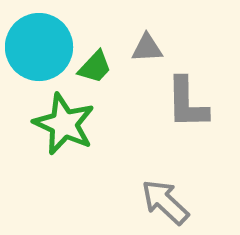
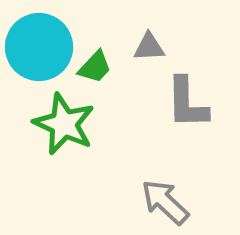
gray triangle: moved 2 px right, 1 px up
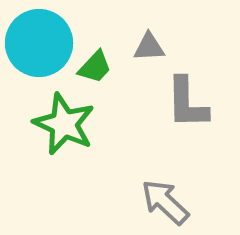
cyan circle: moved 4 px up
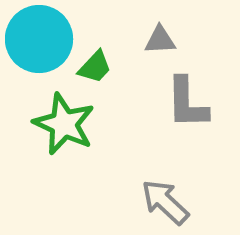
cyan circle: moved 4 px up
gray triangle: moved 11 px right, 7 px up
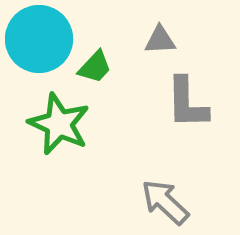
green star: moved 5 px left
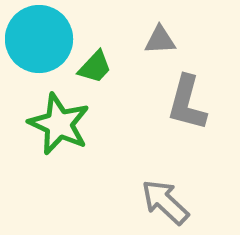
gray L-shape: rotated 16 degrees clockwise
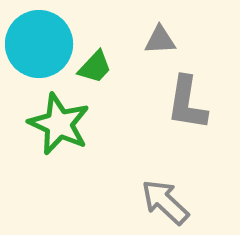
cyan circle: moved 5 px down
gray L-shape: rotated 6 degrees counterclockwise
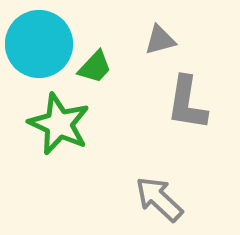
gray triangle: rotated 12 degrees counterclockwise
gray arrow: moved 6 px left, 3 px up
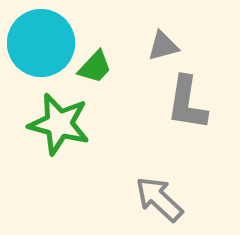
gray triangle: moved 3 px right, 6 px down
cyan circle: moved 2 px right, 1 px up
green star: rotated 10 degrees counterclockwise
